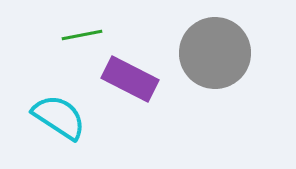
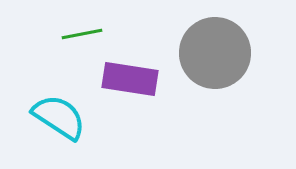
green line: moved 1 px up
purple rectangle: rotated 18 degrees counterclockwise
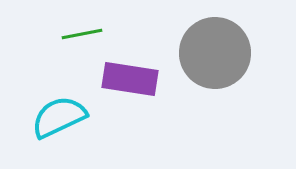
cyan semicircle: rotated 58 degrees counterclockwise
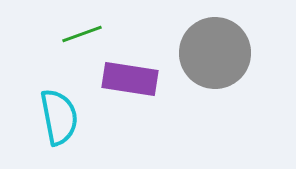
green line: rotated 9 degrees counterclockwise
cyan semicircle: rotated 104 degrees clockwise
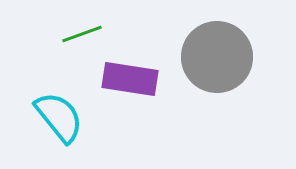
gray circle: moved 2 px right, 4 px down
cyan semicircle: rotated 28 degrees counterclockwise
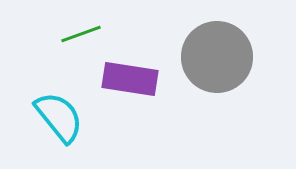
green line: moved 1 px left
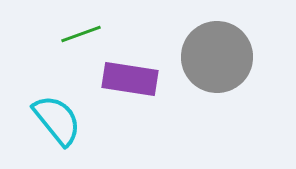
cyan semicircle: moved 2 px left, 3 px down
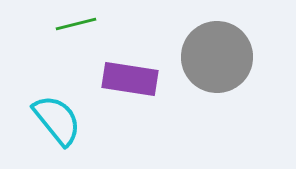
green line: moved 5 px left, 10 px up; rotated 6 degrees clockwise
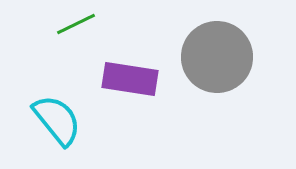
green line: rotated 12 degrees counterclockwise
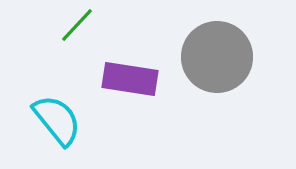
green line: moved 1 px right, 1 px down; rotated 21 degrees counterclockwise
